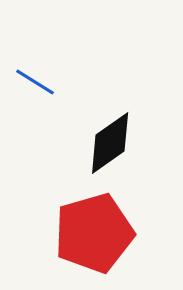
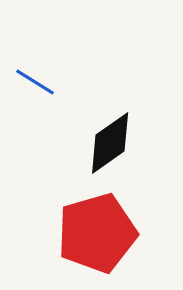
red pentagon: moved 3 px right
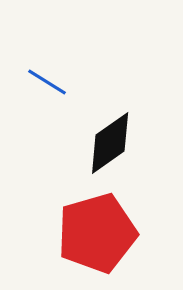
blue line: moved 12 px right
